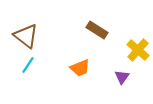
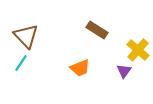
brown triangle: rotated 8 degrees clockwise
cyan line: moved 7 px left, 2 px up
purple triangle: moved 2 px right, 6 px up
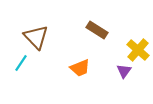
brown triangle: moved 10 px right, 1 px down
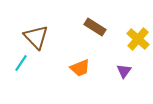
brown rectangle: moved 2 px left, 3 px up
yellow cross: moved 11 px up
